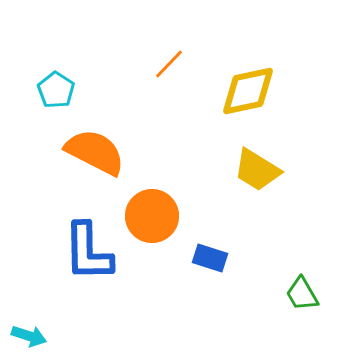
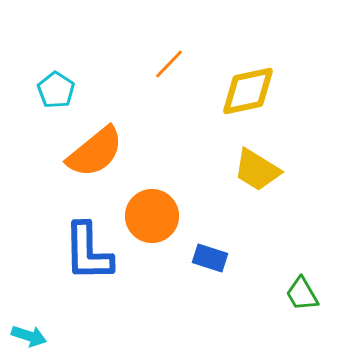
orange semicircle: rotated 114 degrees clockwise
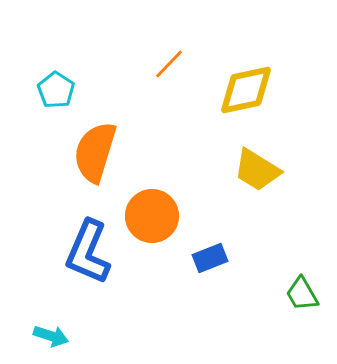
yellow diamond: moved 2 px left, 1 px up
orange semicircle: rotated 146 degrees clockwise
blue L-shape: rotated 24 degrees clockwise
blue rectangle: rotated 40 degrees counterclockwise
cyan arrow: moved 22 px right
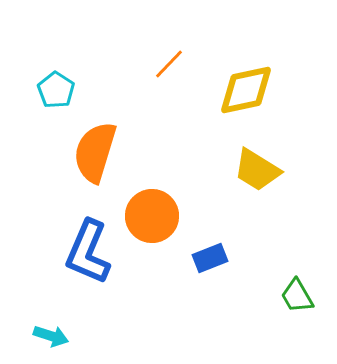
green trapezoid: moved 5 px left, 2 px down
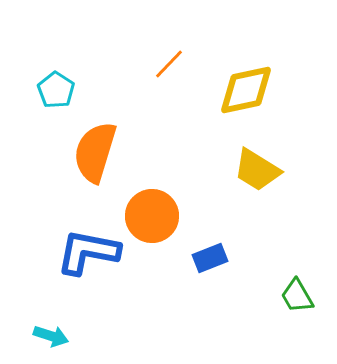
blue L-shape: rotated 78 degrees clockwise
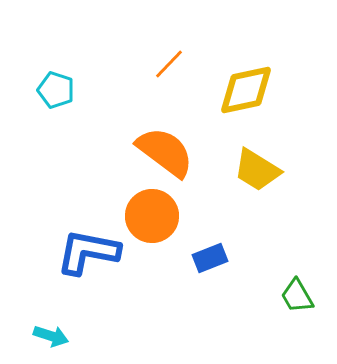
cyan pentagon: rotated 15 degrees counterclockwise
orange semicircle: moved 70 px right; rotated 110 degrees clockwise
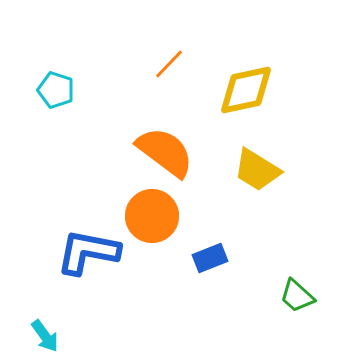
green trapezoid: rotated 18 degrees counterclockwise
cyan arrow: moved 6 px left; rotated 36 degrees clockwise
